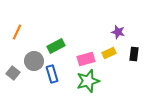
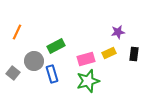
purple star: rotated 24 degrees counterclockwise
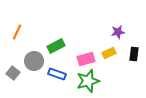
blue rectangle: moved 5 px right; rotated 54 degrees counterclockwise
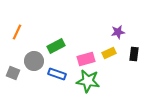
gray square: rotated 16 degrees counterclockwise
green star: rotated 25 degrees clockwise
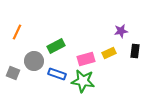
purple star: moved 3 px right, 1 px up
black rectangle: moved 1 px right, 3 px up
green star: moved 5 px left
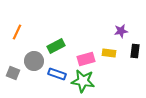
yellow rectangle: rotated 32 degrees clockwise
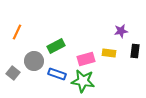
gray square: rotated 16 degrees clockwise
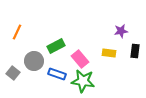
pink rectangle: moved 6 px left; rotated 66 degrees clockwise
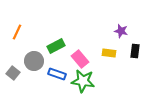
purple star: rotated 24 degrees clockwise
